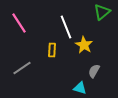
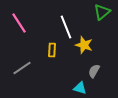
yellow star: rotated 12 degrees counterclockwise
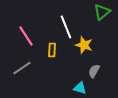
pink line: moved 7 px right, 13 px down
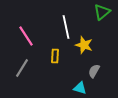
white line: rotated 10 degrees clockwise
yellow rectangle: moved 3 px right, 6 px down
gray line: rotated 24 degrees counterclockwise
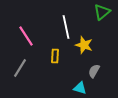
gray line: moved 2 px left
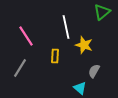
cyan triangle: rotated 24 degrees clockwise
